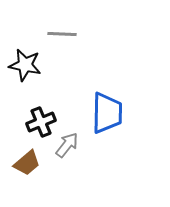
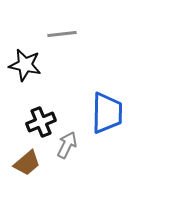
gray line: rotated 8 degrees counterclockwise
gray arrow: rotated 12 degrees counterclockwise
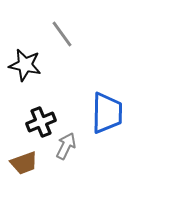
gray line: rotated 60 degrees clockwise
gray arrow: moved 1 px left, 1 px down
brown trapezoid: moved 3 px left; rotated 20 degrees clockwise
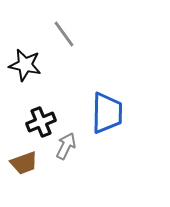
gray line: moved 2 px right
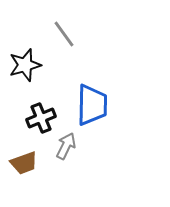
black star: rotated 28 degrees counterclockwise
blue trapezoid: moved 15 px left, 8 px up
black cross: moved 4 px up
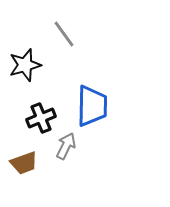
blue trapezoid: moved 1 px down
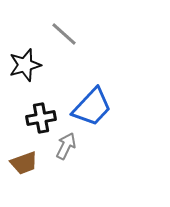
gray line: rotated 12 degrees counterclockwise
blue trapezoid: moved 1 px down; rotated 42 degrees clockwise
black cross: rotated 12 degrees clockwise
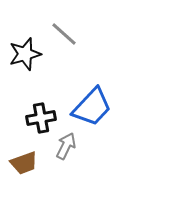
black star: moved 11 px up
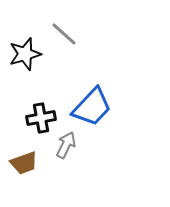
gray arrow: moved 1 px up
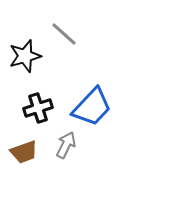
black star: moved 2 px down
black cross: moved 3 px left, 10 px up; rotated 8 degrees counterclockwise
brown trapezoid: moved 11 px up
